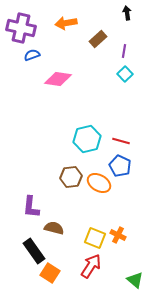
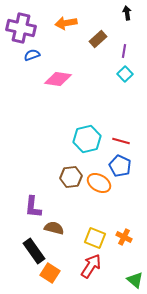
purple L-shape: moved 2 px right
orange cross: moved 6 px right, 2 px down
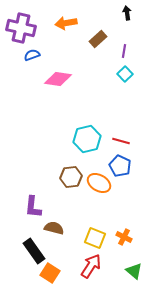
green triangle: moved 1 px left, 9 px up
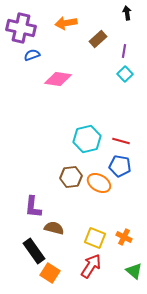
blue pentagon: rotated 15 degrees counterclockwise
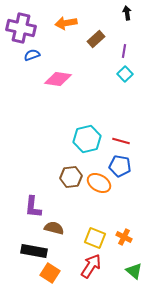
brown rectangle: moved 2 px left
black rectangle: rotated 45 degrees counterclockwise
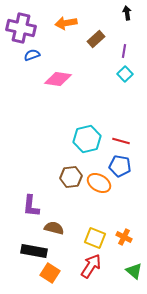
purple L-shape: moved 2 px left, 1 px up
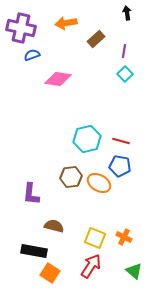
purple L-shape: moved 12 px up
brown semicircle: moved 2 px up
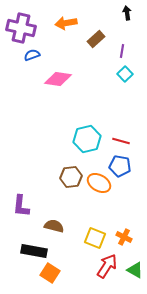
purple line: moved 2 px left
purple L-shape: moved 10 px left, 12 px down
red arrow: moved 16 px right
green triangle: moved 1 px right, 1 px up; rotated 12 degrees counterclockwise
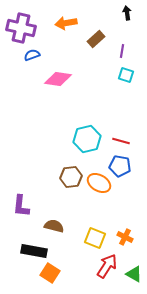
cyan square: moved 1 px right, 1 px down; rotated 28 degrees counterclockwise
orange cross: moved 1 px right
green triangle: moved 1 px left, 4 px down
